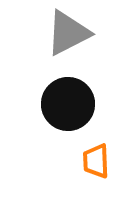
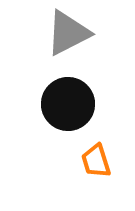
orange trapezoid: rotated 15 degrees counterclockwise
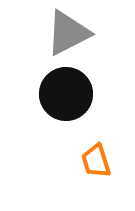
black circle: moved 2 px left, 10 px up
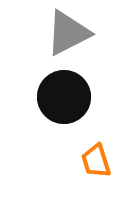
black circle: moved 2 px left, 3 px down
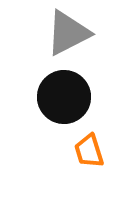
orange trapezoid: moved 7 px left, 10 px up
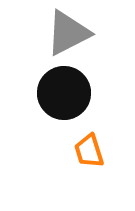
black circle: moved 4 px up
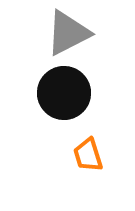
orange trapezoid: moved 1 px left, 4 px down
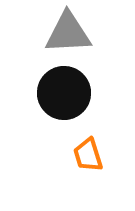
gray triangle: rotated 24 degrees clockwise
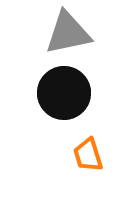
gray triangle: rotated 9 degrees counterclockwise
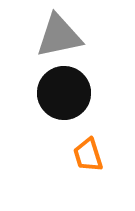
gray triangle: moved 9 px left, 3 px down
